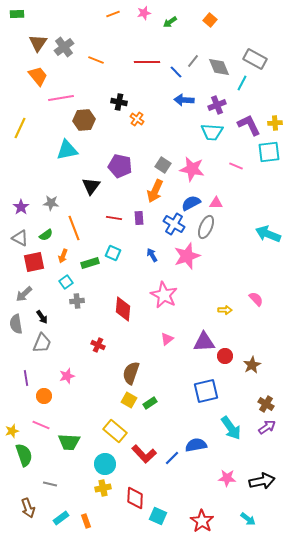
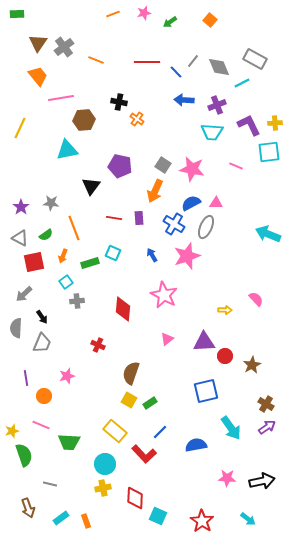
cyan line at (242, 83): rotated 35 degrees clockwise
gray semicircle at (16, 324): moved 4 px down; rotated 12 degrees clockwise
blue line at (172, 458): moved 12 px left, 26 px up
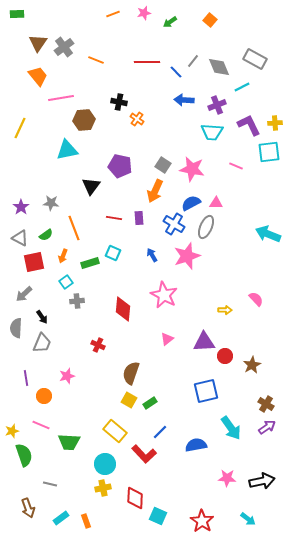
cyan line at (242, 83): moved 4 px down
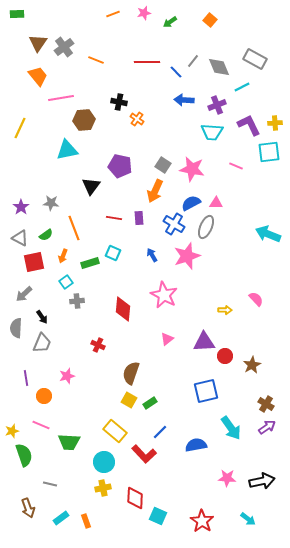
cyan circle at (105, 464): moved 1 px left, 2 px up
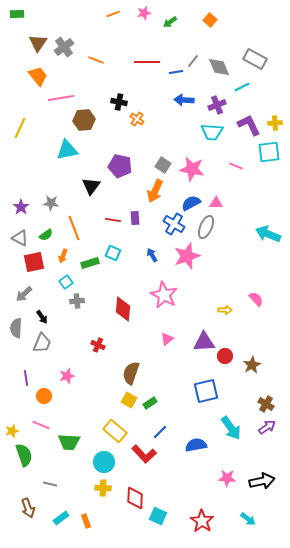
blue line at (176, 72): rotated 56 degrees counterclockwise
red line at (114, 218): moved 1 px left, 2 px down
purple rectangle at (139, 218): moved 4 px left
yellow cross at (103, 488): rotated 14 degrees clockwise
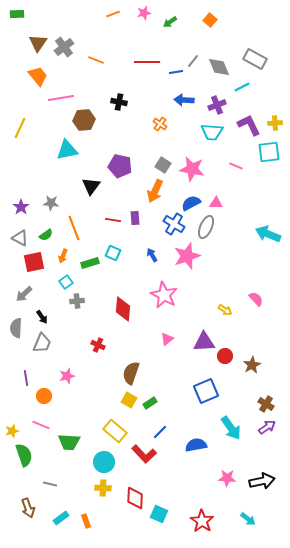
orange cross at (137, 119): moved 23 px right, 5 px down
yellow arrow at (225, 310): rotated 32 degrees clockwise
blue square at (206, 391): rotated 10 degrees counterclockwise
cyan square at (158, 516): moved 1 px right, 2 px up
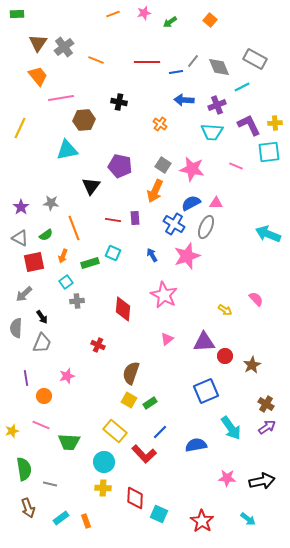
green semicircle at (24, 455): moved 14 px down; rotated 10 degrees clockwise
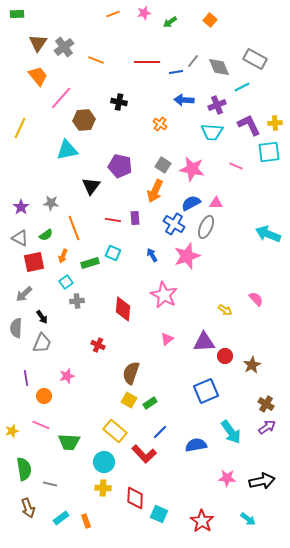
pink line at (61, 98): rotated 40 degrees counterclockwise
cyan arrow at (231, 428): moved 4 px down
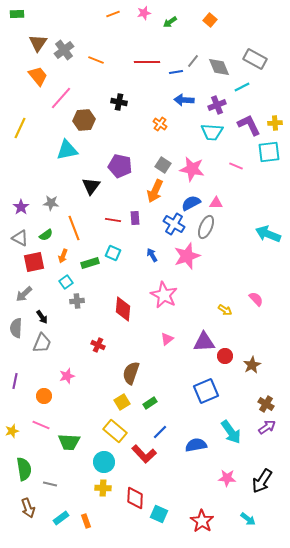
gray cross at (64, 47): moved 3 px down
purple line at (26, 378): moved 11 px left, 3 px down; rotated 21 degrees clockwise
yellow square at (129, 400): moved 7 px left, 2 px down; rotated 28 degrees clockwise
black arrow at (262, 481): rotated 135 degrees clockwise
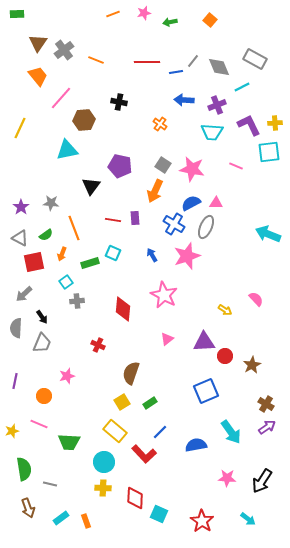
green arrow at (170, 22): rotated 24 degrees clockwise
orange arrow at (63, 256): moved 1 px left, 2 px up
pink line at (41, 425): moved 2 px left, 1 px up
